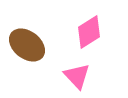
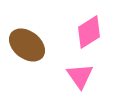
pink triangle: moved 3 px right; rotated 8 degrees clockwise
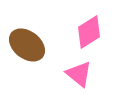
pink triangle: moved 1 px left, 2 px up; rotated 16 degrees counterclockwise
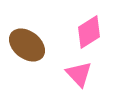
pink triangle: rotated 8 degrees clockwise
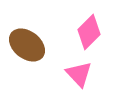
pink diamond: rotated 12 degrees counterclockwise
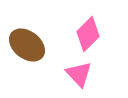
pink diamond: moved 1 px left, 2 px down
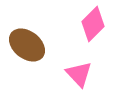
pink diamond: moved 5 px right, 10 px up
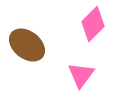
pink triangle: moved 2 px right, 1 px down; rotated 20 degrees clockwise
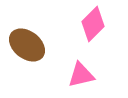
pink triangle: rotated 40 degrees clockwise
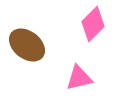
pink triangle: moved 2 px left, 3 px down
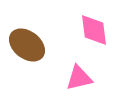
pink diamond: moved 1 px right, 6 px down; rotated 52 degrees counterclockwise
